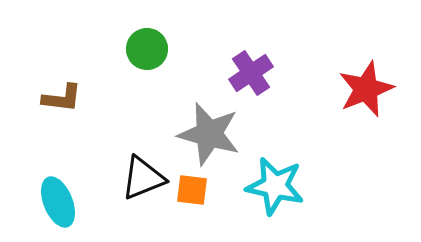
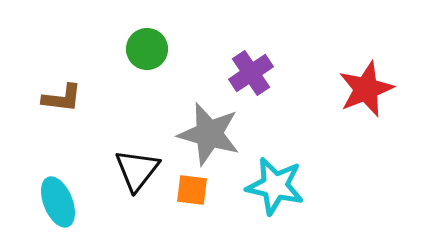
black triangle: moved 6 px left, 8 px up; rotated 30 degrees counterclockwise
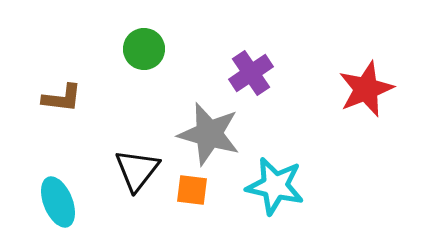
green circle: moved 3 px left
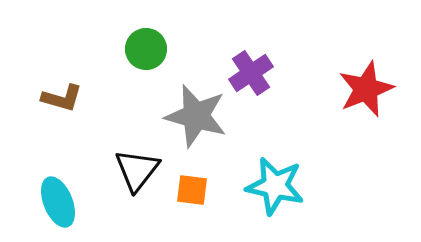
green circle: moved 2 px right
brown L-shape: rotated 9 degrees clockwise
gray star: moved 13 px left, 18 px up
